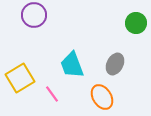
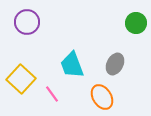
purple circle: moved 7 px left, 7 px down
yellow square: moved 1 px right, 1 px down; rotated 16 degrees counterclockwise
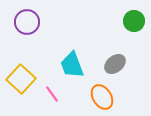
green circle: moved 2 px left, 2 px up
gray ellipse: rotated 25 degrees clockwise
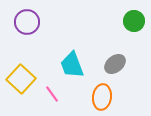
orange ellipse: rotated 40 degrees clockwise
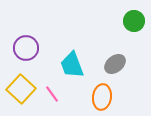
purple circle: moved 1 px left, 26 px down
yellow square: moved 10 px down
